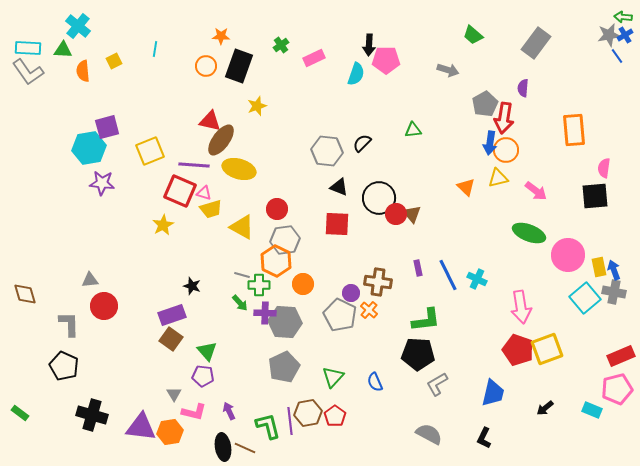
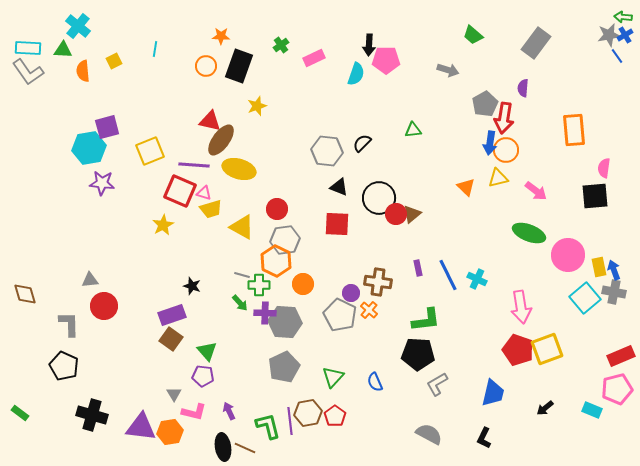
brown triangle at (412, 214): rotated 30 degrees clockwise
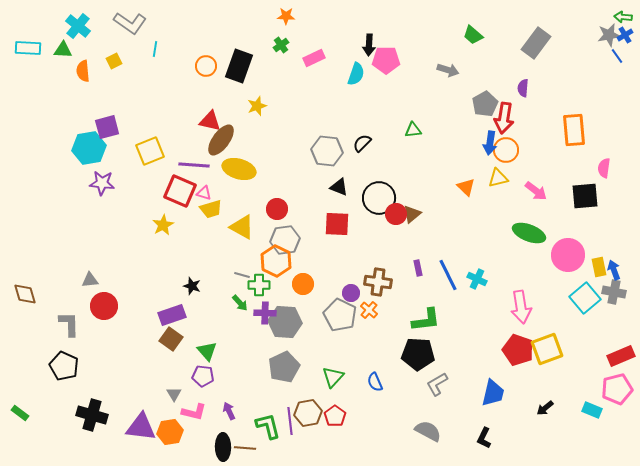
orange star at (221, 36): moved 65 px right, 20 px up
gray L-shape at (28, 72): moved 102 px right, 49 px up; rotated 20 degrees counterclockwise
black square at (595, 196): moved 10 px left
gray semicircle at (429, 434): moved 1 px left, 3 px up
black ellipse at (223, 447): rotated 8 degrees clockwise
brown line at (245, 448): rotated 20 degrees counterclockwise
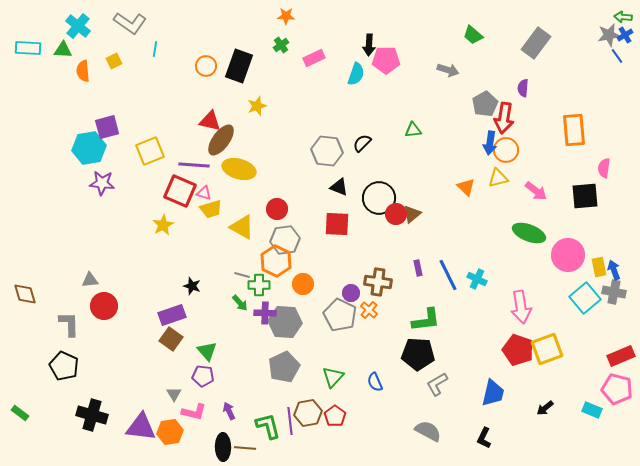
pink pentagon at (617, 389): rotated 28 degrees clockwise
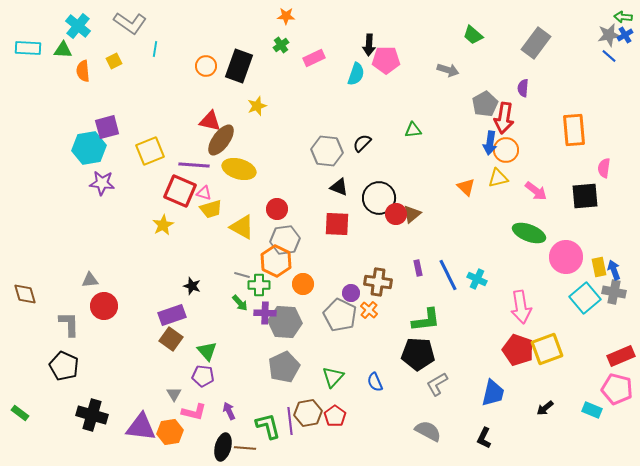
blue line at (617, 56): moved 8 px left; rotated 14 degrees counterclockwise
pink circle at (568, 255): moved 2 px left, 2 px down
black ellipse at (223, 447): rotated 16 degrees clockwise
